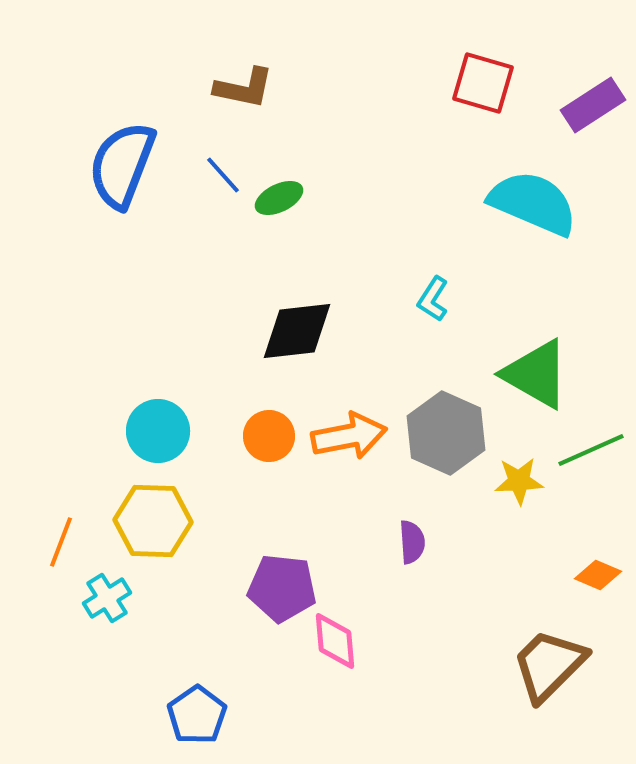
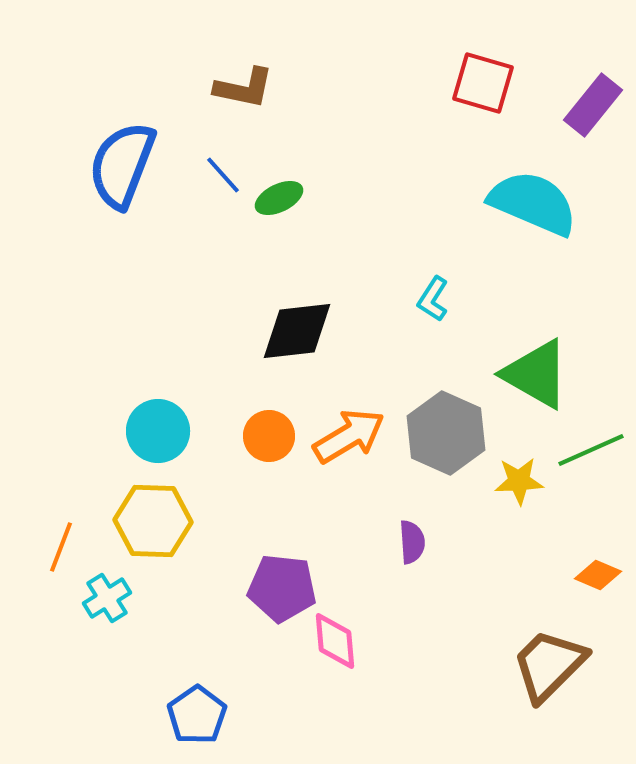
purple rectangle: rotated 18 degrees counterclockwise
orange arrow: rotated 20 degrees counterclockwise
orange line: moved 5 px down
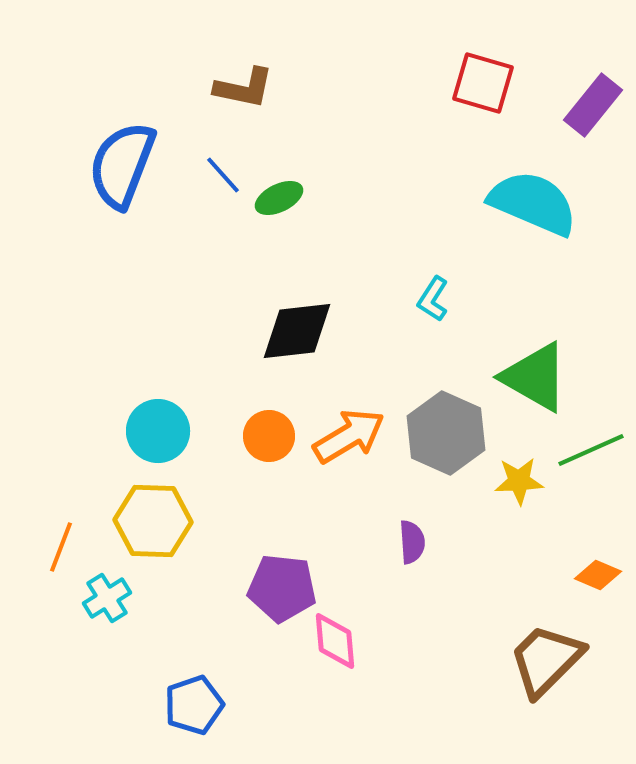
green triangle: moved 1 px left, 3 px down
brown trapezoid: moved 3 px left, 5 px up
blue pentagon: moved 3 px left, 10 px up; rotated 16 degrees clockwise
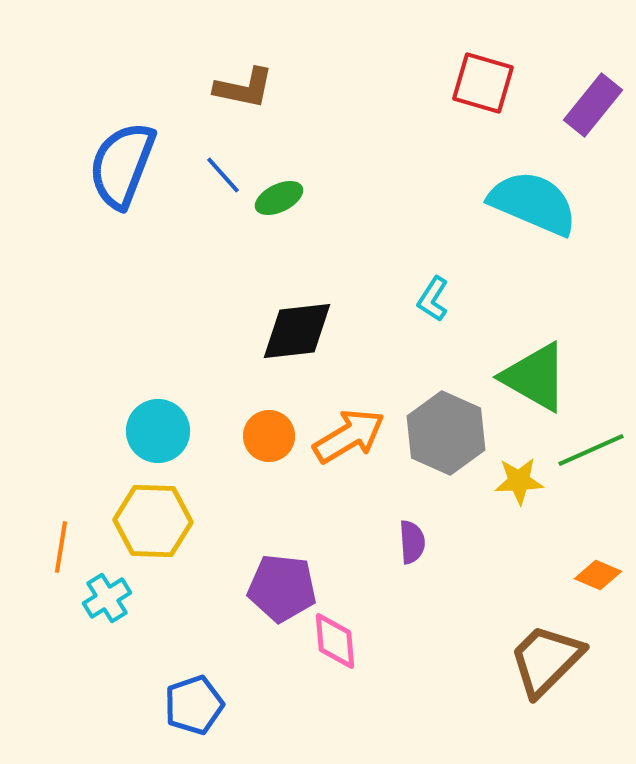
orange line: rotated 12 degrees counterclockwise
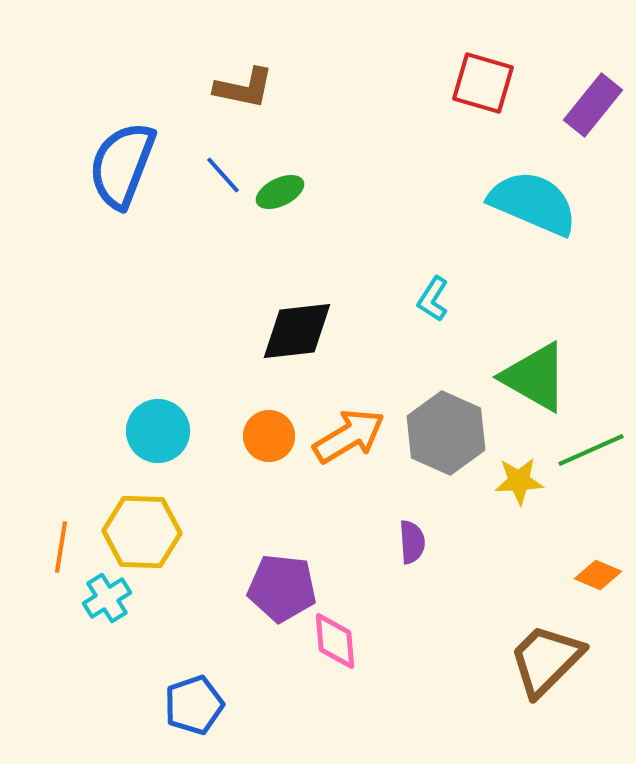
green ellipse: moved 1 px right, 6 px up
yellow hexagon: moved 11 px left, 11 px down
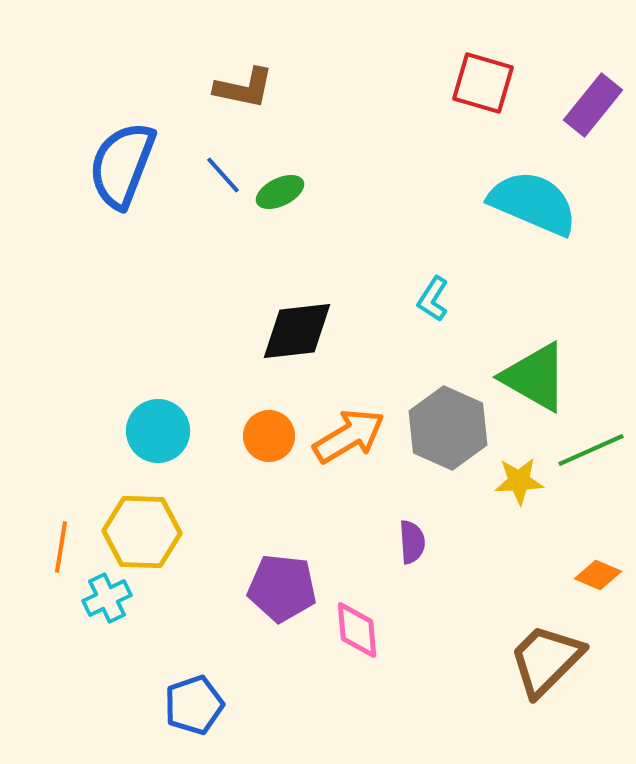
gray hexagon: moved 2 px right, 5 px up
cyan cross: rotated 6 degrees clockwise
pink diamond: moved 22 px right, 11 px up
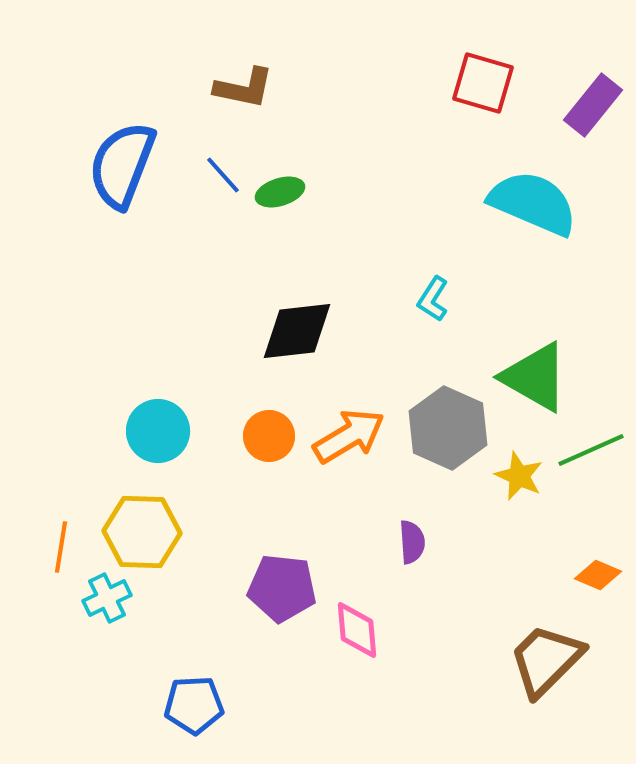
green ellipse: rotated 9 degrees clockwise
yellow star: moved 5 px up; rotated 27 degrees clockwise
blue pentagon: rotated 16 degrees clockwise
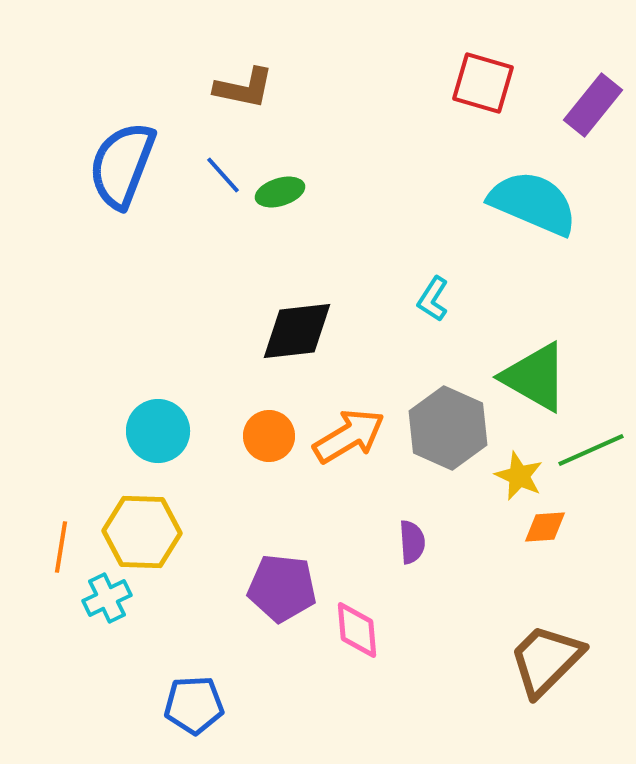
orange diamond: moved 53 px left, 48 px up; rotated 27 degrees counterclockwise
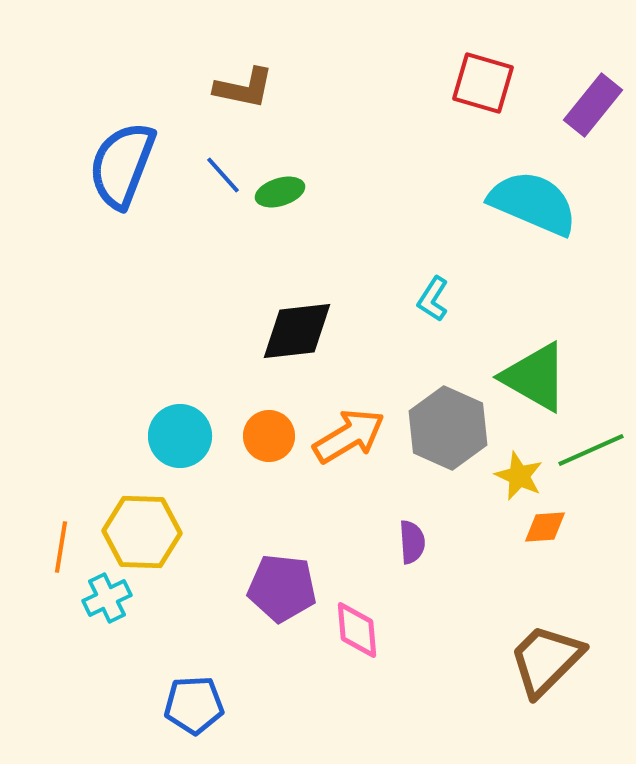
cyan circle: moved 22 px right, 5 px down
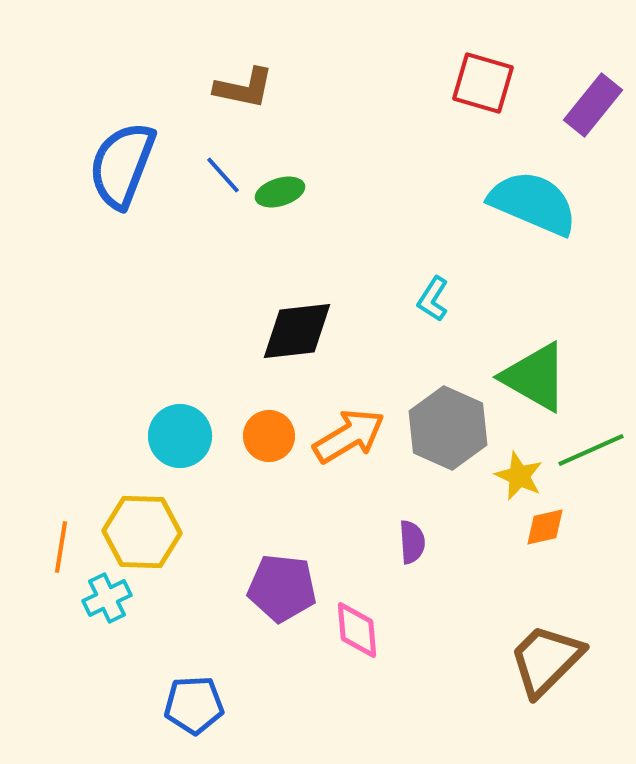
orange diamond: rotated 9 degrees counterclockwise
